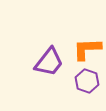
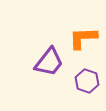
orange L-shape: moved 4 px left, 11 px up
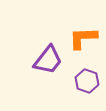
purple trapezoid: moved 1 px left, 2 px up
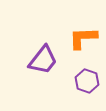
purple trapezoid: moved 5 px left
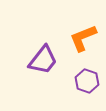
orange L-shape: rotated 20 degrees counterclockwise
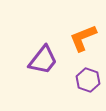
purple hexagon: moved 1 px right, 1 px up
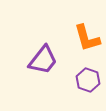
orange L-shape: moved 4 px right; rotated 84 degrees counterclockwise
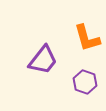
purple hexagon: moved 3 px left, 2 px down
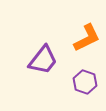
orange L-shape: rotated 100 degrees counterclockwise
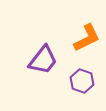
purple hexagon: moved 3 px left, 1 px up
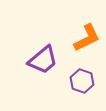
purple trapezoid: rotated 12 degrees clockwise
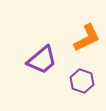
purple trapezoid: moved 1 px left
